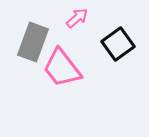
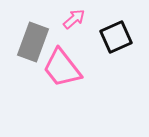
pink arrow: moved 3 px left, 1 px down
black square: moved 2 px left, 7 px up; rotated 12 degrees clockwise
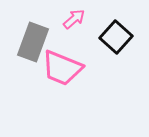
black square: rotated 24 degrees counterclockwise
pink trapezoid: rotated 30 degrees counterclockwise
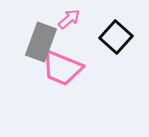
pink arrow: moved 5 px left
gray rectangle: moved 8 px right
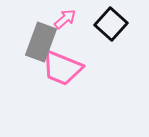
pink arrow: moved 4 px left
black square: moved 5 px left, 13 px up
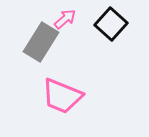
gray rectangle: rotated 12 degrees clockwise
pink trapezoid: moved 28 px down
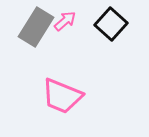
pink arrow: moved 2 px down
gray rectangle: moved 5 px left, 15 px up
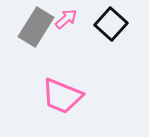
pink arrow: moved 1 px right, 2 px up
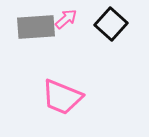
gray rectangle: rotated 54 degrees clockwise
pink trapezoid: moved 1 px down
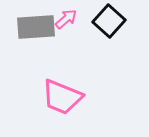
black square: moved 2 px left, 3 px up
